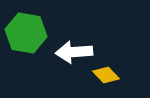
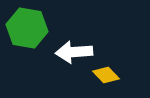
green hexagon: moved 1 px right, 5 px up
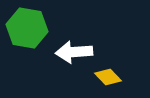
yellow diamond: moved 2 px right, 2 px down
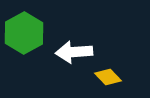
green hexagon: moved 3 px left, 5 px down; rotated 21 degrees clockwise
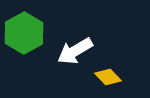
white arrow: moved 1 px right, 1 px up; rotated 27 degrees counterclockwise
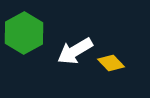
yellow diamond: moved 3 px right, 14 px up
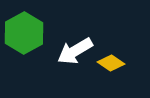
yellow diamond: rotated 12 degrees counterclockwise
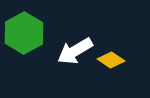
yellow diamond: moved 3 px up
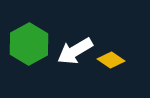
green hexagon: moved 5 px right, 11 px down
